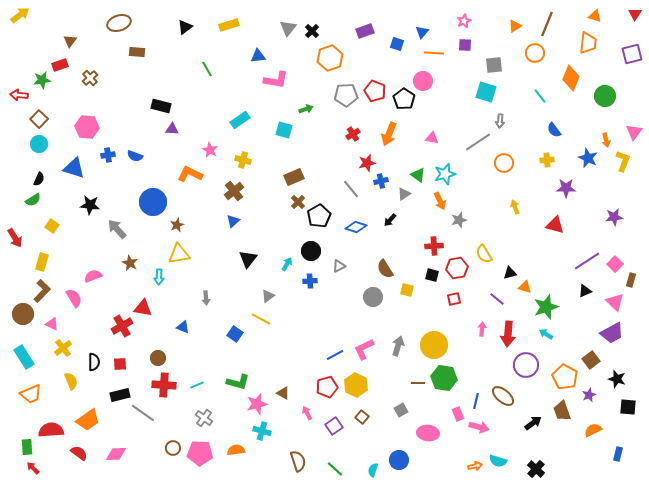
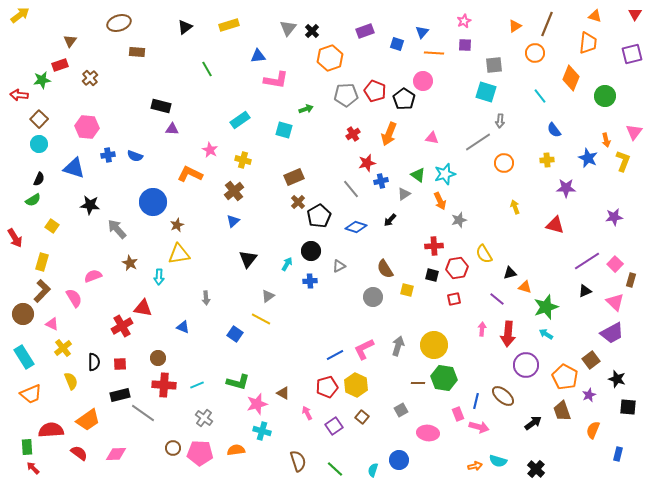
orange semicircle at (593, 430): rotated 42 degrees counterclockwise
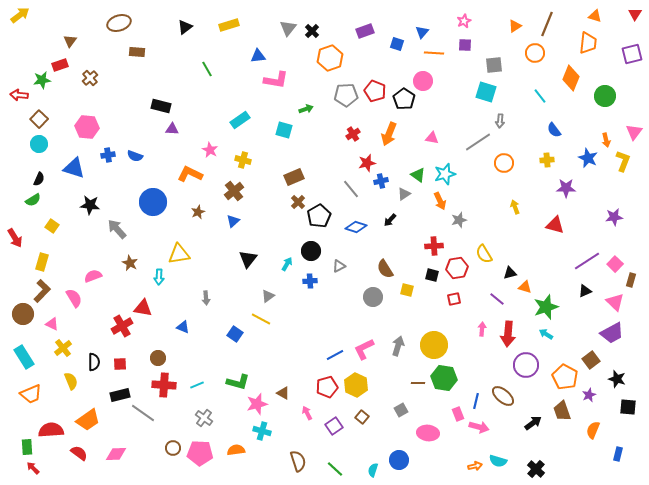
brown star at (177, 225): moved 21 px right, 13 px up
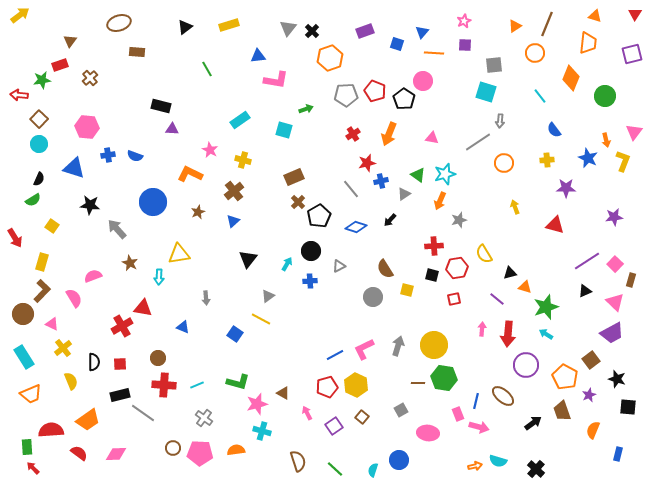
orange arrow at (440, 201): rotated 48 degrees clockwise
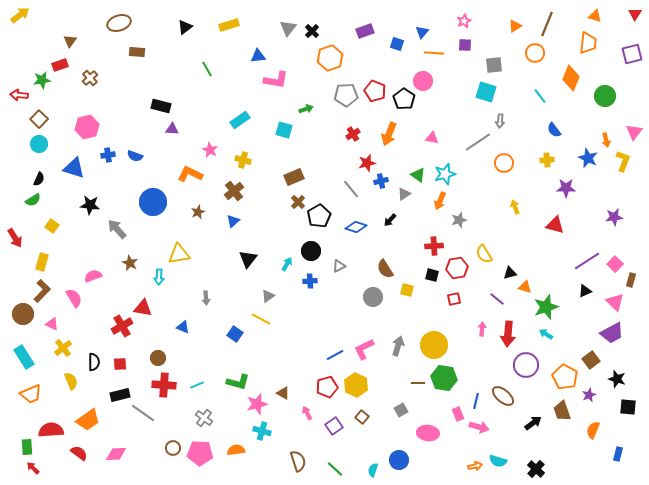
pink hexagon at (87, 127): rotated 20 degrees counterclockwise
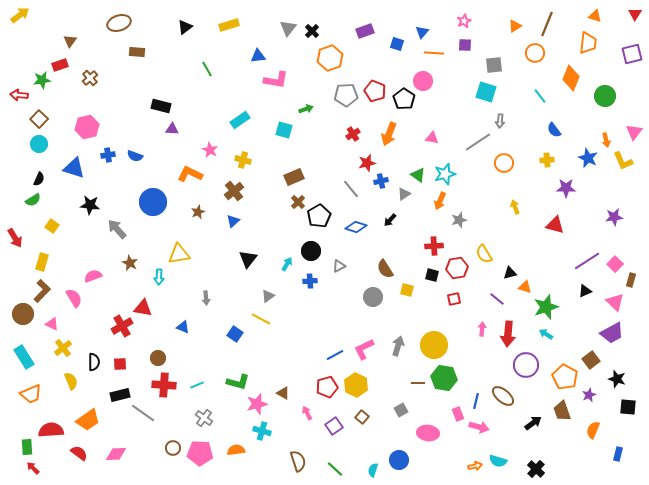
yellow L-shape at (623, 161): rotated 135 degrees clockwise
